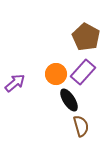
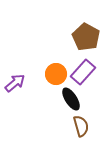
black ellipse: moved 2 px right, 1 px up
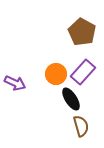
brown pentagon: moved 4 px left, 5 px up
purple arrow: rotated 65 degrees clockwise
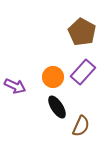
orange circle: moved 3 px left, 3 px down
purple arrow: moved 3 px down
black ellipse: moved 14 px left, 8 px down
brown semicircle: rotated 40 degrees clockwise
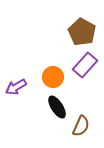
purple rectangle: moved 2 px right, 7 px up
purple arrow: moved 1 px right, 1 px down; rotated 125 degrees clockwise
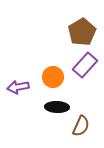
brown pentagon: rotated 12 degrees clockwise
purple arrow: moved 2 px right; rotated 20 degrees clockwise
black ellipse: rotated 55 degrees counterclockwise
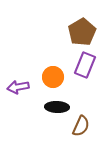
purple rectangle: rotated 20 degrees counterclockwise
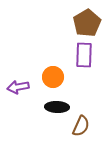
brown pentagon: moved 5 px right, 9 px up
purple rectangle: moved 1 px left, 10 px up; rotated 20 degrees counterclockwise
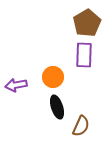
purple arrow: moved 2 px left, 2 px up
black ellipse: rotated 70 degrees clockwise
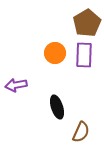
orange circle: moved 2 px right, 24 px up
brown semicircle: moved 6 px down
